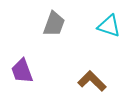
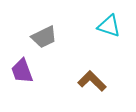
gray trapezoid: moved 10 px left, 13 px down; rotated 44 degrees clockwise
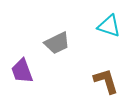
gray trapezoid: moved 13 px right, 6 px down
brown L-shape: moved 14 px right; rotated 28 degrees clockwise
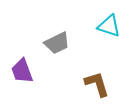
brown L-shape: moved 9 px left, 3 px down
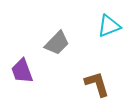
cyan triangle: rotated 40 degrees counterclockwise
gray trapezoid: rotated 20 degrees counterclockwise
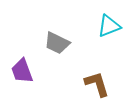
gray trapezoid: rotated 72 degrees clockwise
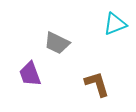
cyan triangle: moved 6 px right, 2 px up
purple trapezoid: moved 8 px right, 3 px down
